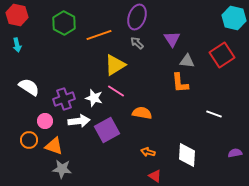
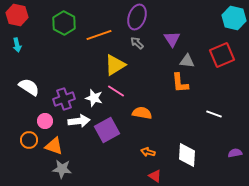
red square: rotated 10 degrees clockwise
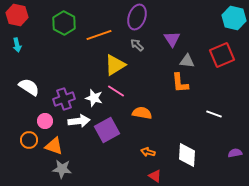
gray arrow: moved 2 px down
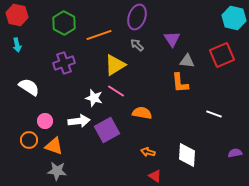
purple cross: moved 36 px up
gray star: moved 5 px left, 2 px down
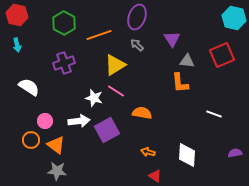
orange circle: moved 2 px right
orange triangle: moved 2 px right, 1 px up; rotated 18 degrees clockwise
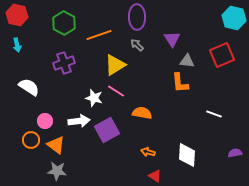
purple ellipse: rotated 20 degrees counterclockwise
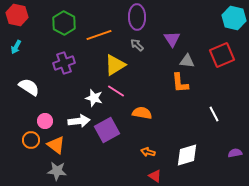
cyan arrow: moved 1 px left, 2 px down; rotated 40 degrees clockwise
white line: rotated 42 degrees clockwise
white diamond: rotated 70 degrees clockwise
